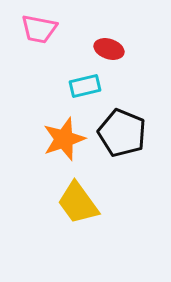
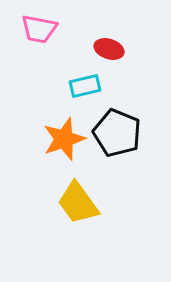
black pentagon: moved 5 px left
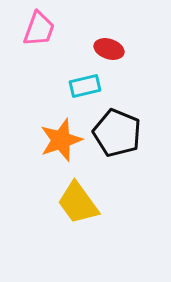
pink trapezoid: rotated 81 degrees counterclockwise
orange star: moved 3 px left, 1 px down
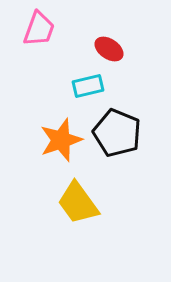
red ellipse: rotated 16 degrees clockwise
cyan rectangle: moved 3 px right
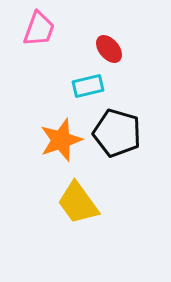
red ellipse: rotated 16 degrees clockwise
black pentagon: rotated 6 degrees counterclockwise
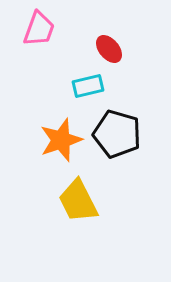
black pentagon: moved 1 px down
yellow trapezoid: moved 2 px up; rotated 9 degrees clockwise
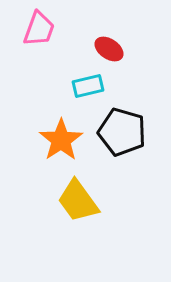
red ellipse: rotated 16 degrees counterclockwise
black pentagon: moved 5 px right, 2 px up
orange star: rotated 15 degrees counterclockwise
yellow trapezoid: rotated 9 degrees counterclockwise
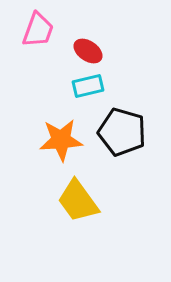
pink trapezoid: moved 1 px left, 1 px down
red ellipse: moved 21 px left, 2 px down
orange star: rotated 30 degrees clockwise
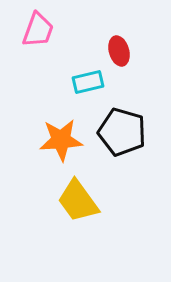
red ellipse: moved 31 px right; rotated 40 degrees clockwise
cyan rectangle: moved 4 px up
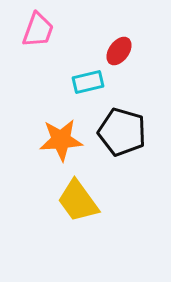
red ellipse: rotated 52 degrees clockwise
